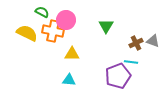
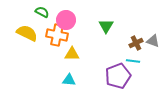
orange cross: moved 4 px right, 4 px down
cyan line: moved 2 px right, 1 px up
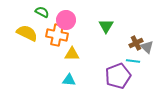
gray triangle: moved 6 px left, 6 px down; rotated 24 degrees clockwise
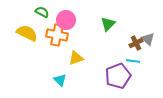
green triangle: moved 2 px right, 2 px up; rotated 14 degrees clockwise
gray triangle: moved 1 px right, 8 px up
yellow triangle: moved 4 px right, 4 px down; rotated 21 degrees counterclockwise
cyan triangle: moved 9 px left; rotated 40 degrees clockwise
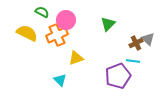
orange cross: rotated 35 degrees counterclockwise
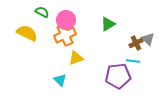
green triangle: rotated 14 degrees clockwise
orange cross: moved 8 px right
purple pentagon: rotated 15 degrees clockwise
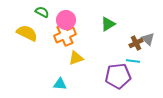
cyan triangle: moved 4 px down; rotated 40 degrees counterclockwise
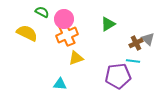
pink circle: moved 2 px left, 1 px up
orange cross: moved 2 px right
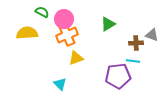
yellow semicircle: rotated 30 degrees counterclockwise
gray triangle: moved 4 px right, 4 px up; rotated 24 degrees counterclockwise
brown cross: rotated 24 degrees clockwise
cyan triangle: rotated 40 degrees clockwise
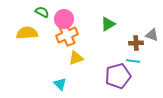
purple pentagon: rotated 10 degrees counterclockwise
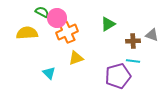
pink circle: moved 7 px left, 1 px up
orange cross: moved 3 px up
brown cross: moved 3 px left, 2 px up
cyan triangle: moved 11 px left, 11 px up
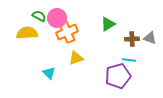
green semicircle: moved 3 px left, 4 px down
gray triangle: moved 2 px left, 3 px down
brown cross: moved 1 px left, 2 px up
cyan line: moved 4 px left, 1 px up
